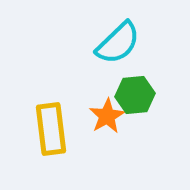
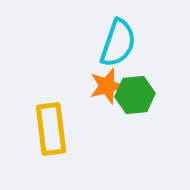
cyan semicircle: rotated 27 degrees counterclockwise
orange star: moved 30 px up; rotated 15 degrees clockwise
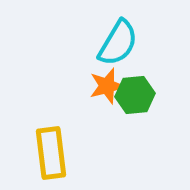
cyan semicircle: rotated 12 degrees clockwise
yellow rectangle: moved 24 px down
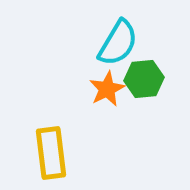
orange star: moved 3 px down; rotated 12 degrees counterclockwise
green hexagon: moved 9 px right, 16 px up
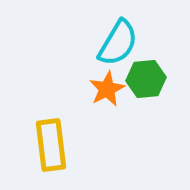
green hexagon: moved 2 px right
yellow rectangle: moved 8 px up
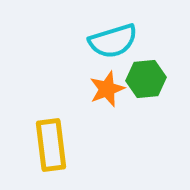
cyan semicircle: moved 5 px left, 2 px up; rotated 42 degrees clockwise
orange star: rotated 6 degrees clockwise
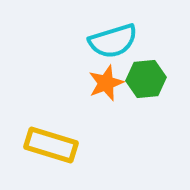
orange star: moved 1 px left, 6 px up
yellow rectangle: rotated 66 degrees counterclockwise
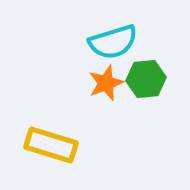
cyan semicircle: moved 1 px down
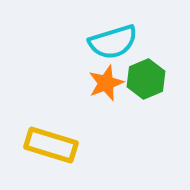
green hexagon: rotated 18 degrees counterclockwise
